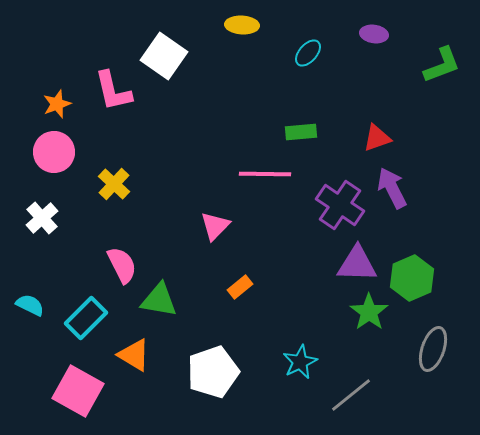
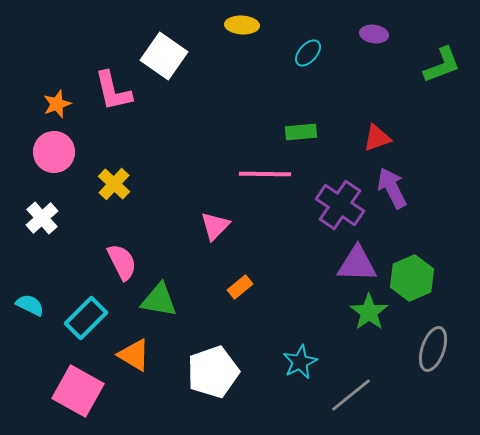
pink semicircle: moved 3 px up
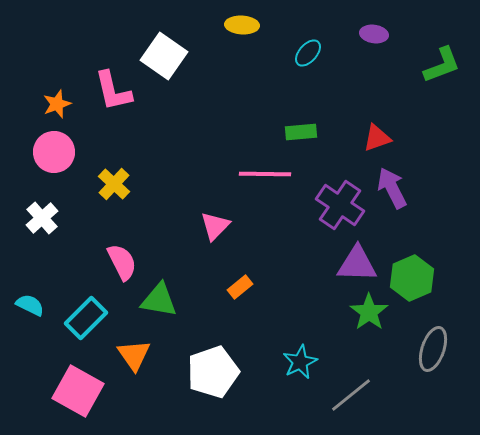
orange triangle: rotated 24 degrees clockwise
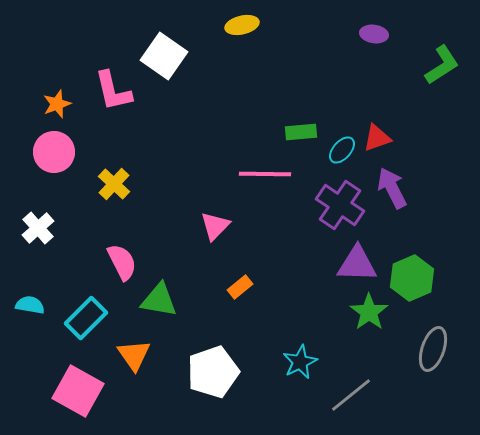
yellow ellipse: rotated 16 degrees counterclockwise
cyan ellipse: moved 34 px right, 97 px down
green L-shape: rotated 12 degrees counterclockwise
white cross: moved 4 px left, 10 px down
cyan semicircle: rotated 16 degrees counterclockwise
